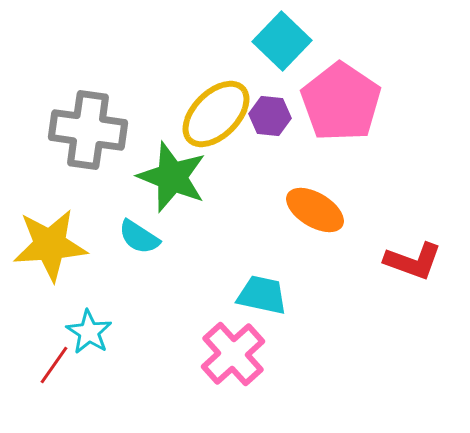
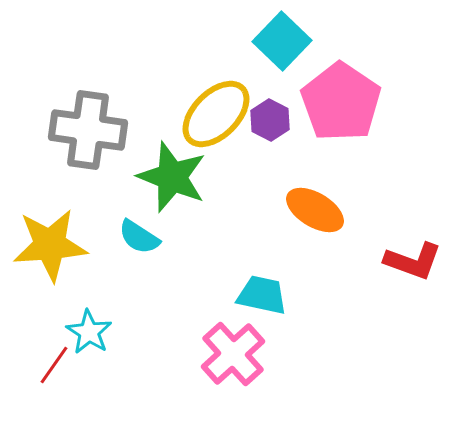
purple hexagon: moved 4 px down; rotated 21 degrees clockwise
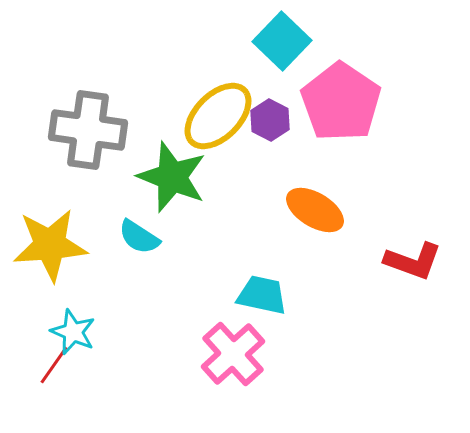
yellow ellipse: moved 2 px right, 2 px down
cyan star: moved 16 px left; rotated 9 degrees counterclockwise
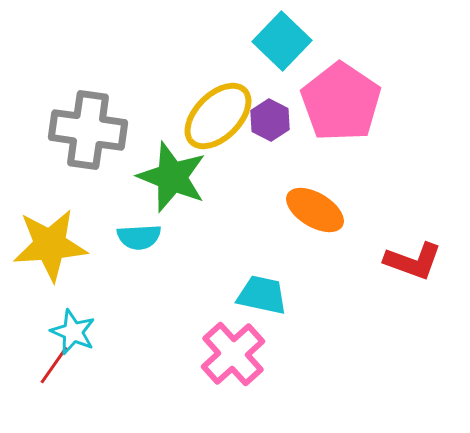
cyan semicircle: rotated 36 degrees counterclockwise
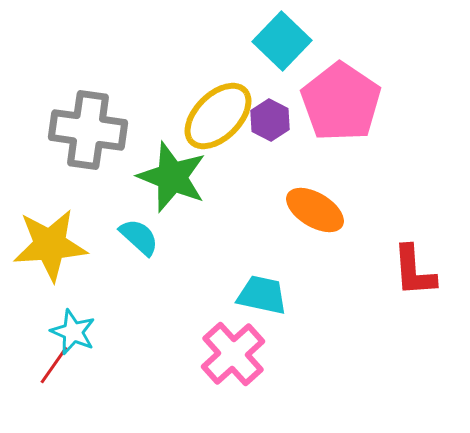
cyan semicircle: rotated 135 degrees counterclockwise
red L-shape: moved 1 px right, 10 px down; rotated 66 degrees clockwise
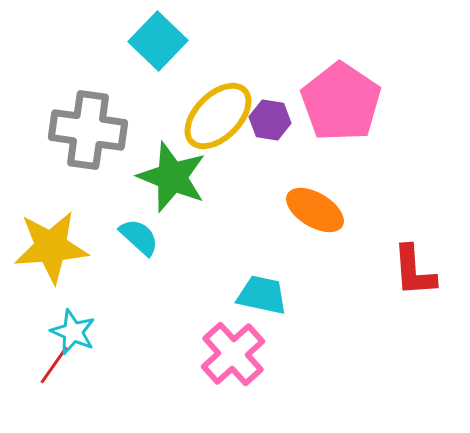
cyan square: moved 124 px left
purple hexagon: rotated 18 degrees counterclockwise
yellow star: moved 1 px right, 2 px down
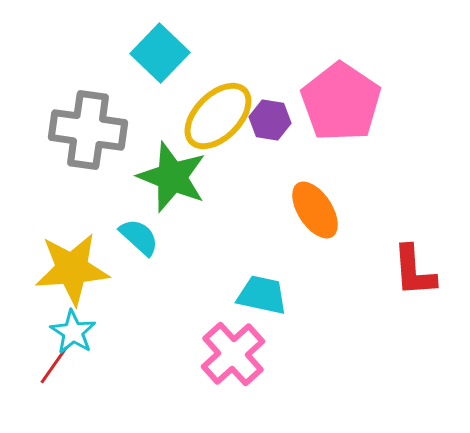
cyan square: moved 2 px right, 12 px down
orange ellipse: rotated 26 degrees clockwise
yellow star: moved 21 px right, 22 px down
cyan star: rotated 9 degrees clockwise
